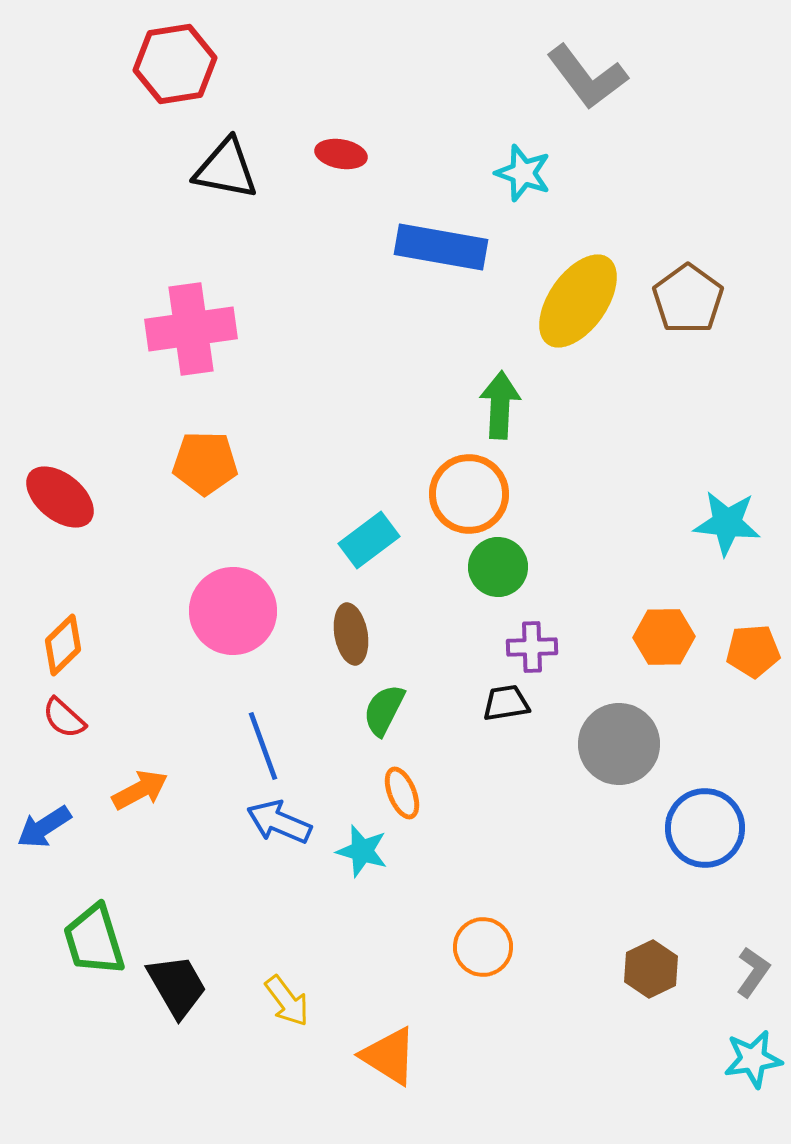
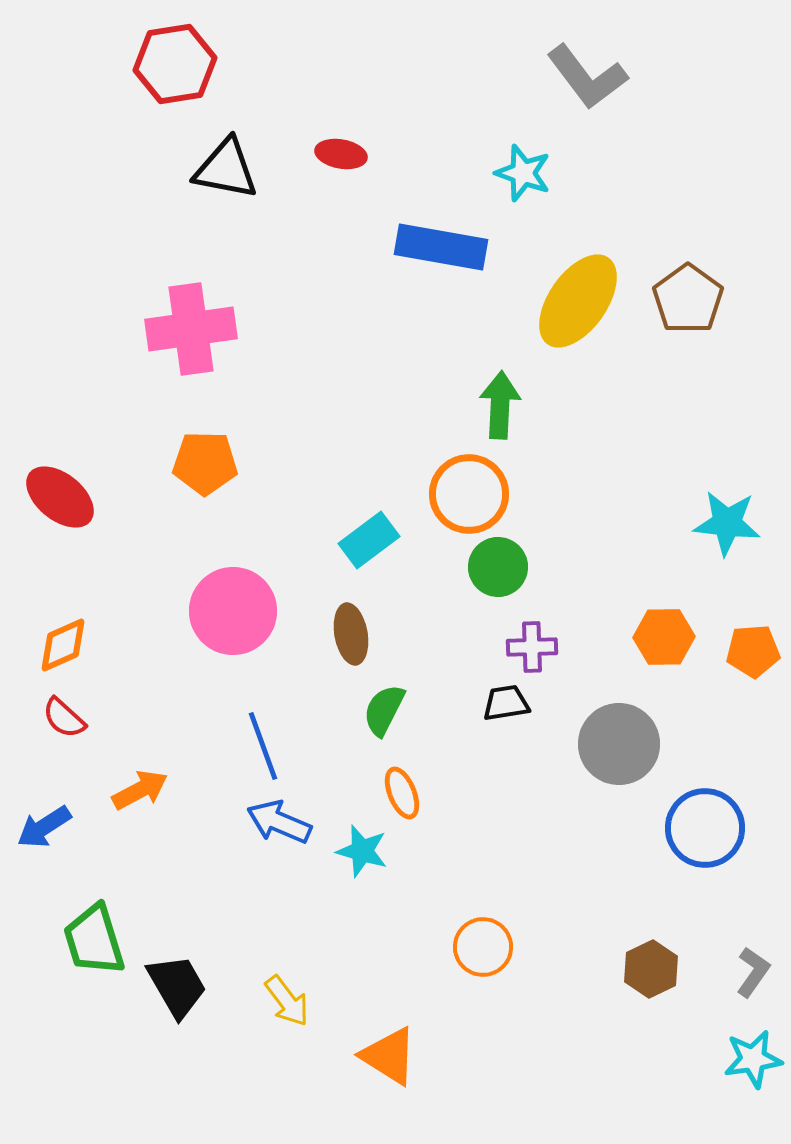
orange diamond at (63, 645): rotated 20 degrees clockwise
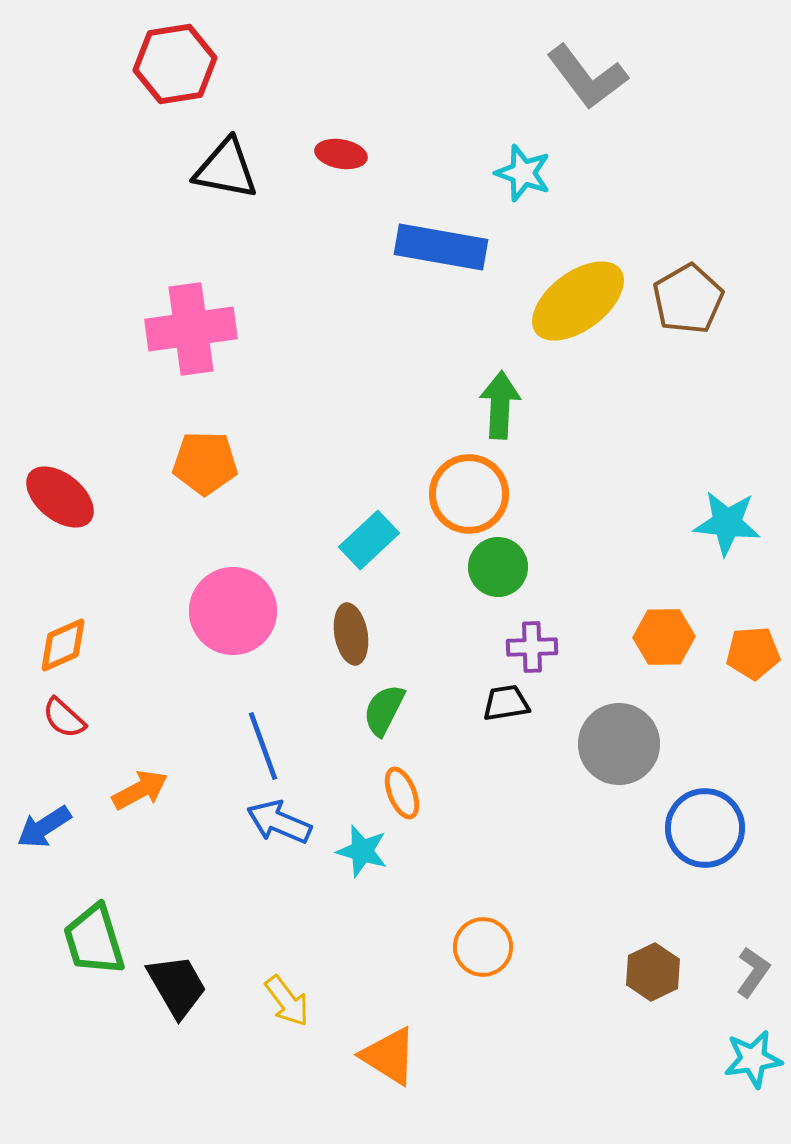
brown pentagon at (688, 299): rotated 6 degrees clockwise
yellow ellipse at (578, 301): rotated 18 degrees clockwise
cyan rectangle at (369, 540): rotated 6 degrees counterclockwise
orange pentagon at (753, 651): moved 2 px down
brown hexagon at (651, 969): moved 2 px right, 3 px down
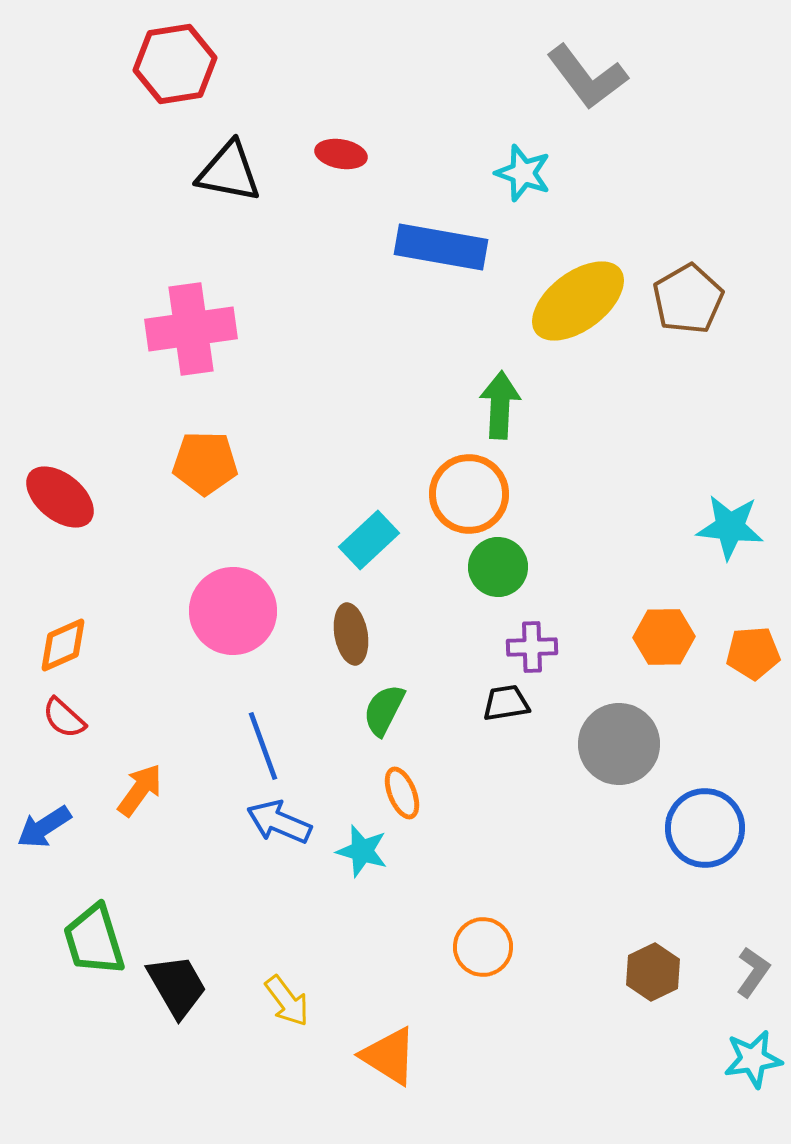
black triangle at (226, 169): moved 3 px right, 3 px down
cyan star at (727, 523): moved 3 px right, 4 px down
orange arrow at (140, 790): rotated 26 degrees counterclockwise
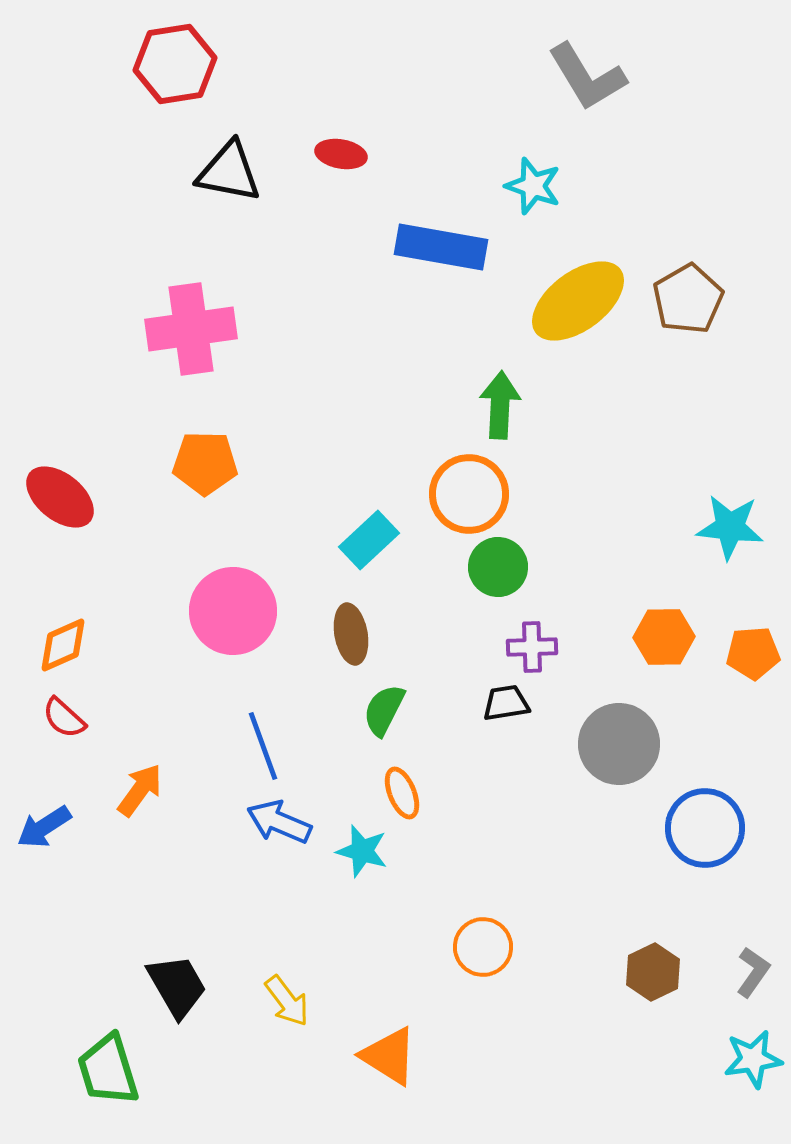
gray L-shape at (587, 77): rotated 6 degrees clockwise
cyan star at (523, 173): moved 10 px right, 13 px down
green trapezoid at (94, 940): moved 14 px right, 130 px down
